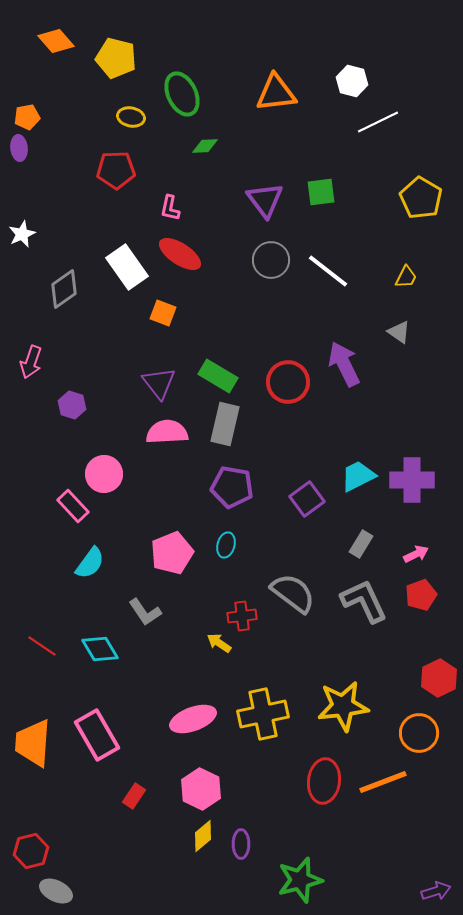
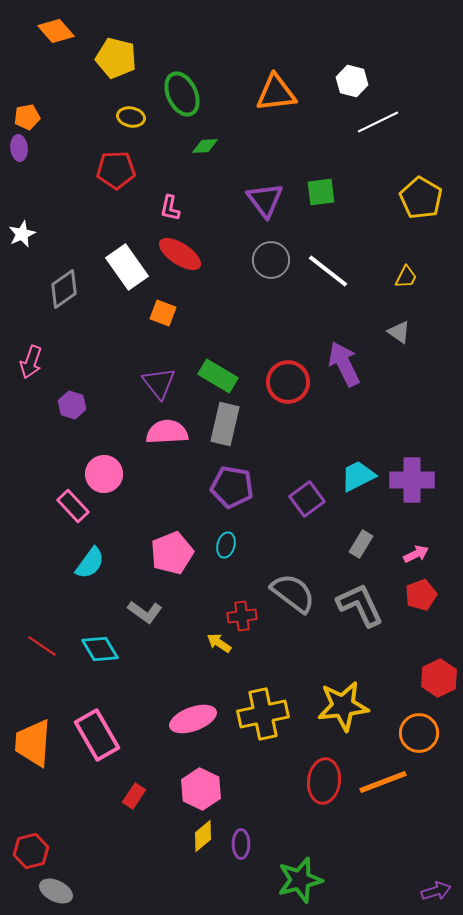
orange diamond at (56, 41): moved 10 px up
gray L-shape at (364, 601): moved 4 px left, 4 px down
gray L-shape at (145, 612): rotated 20 degrees counterclockwise
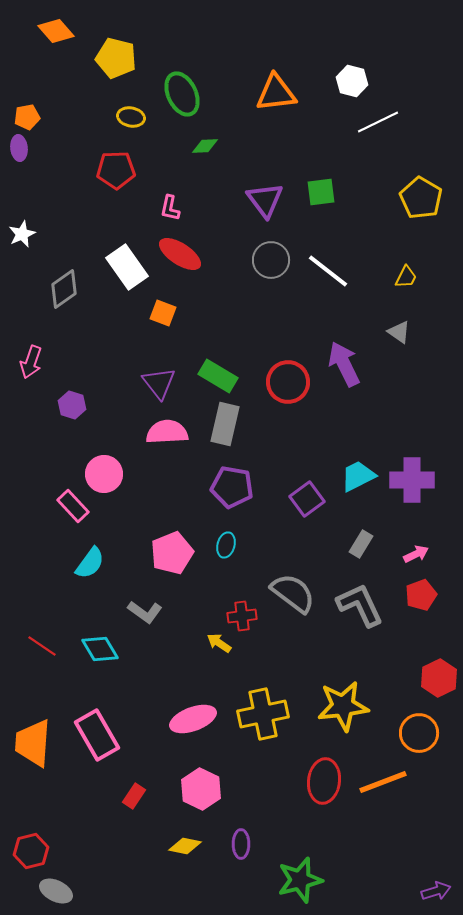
yellow diamond at (203, 836): moved 18 px left, 10 px down; rotated 52 degrees clockwise
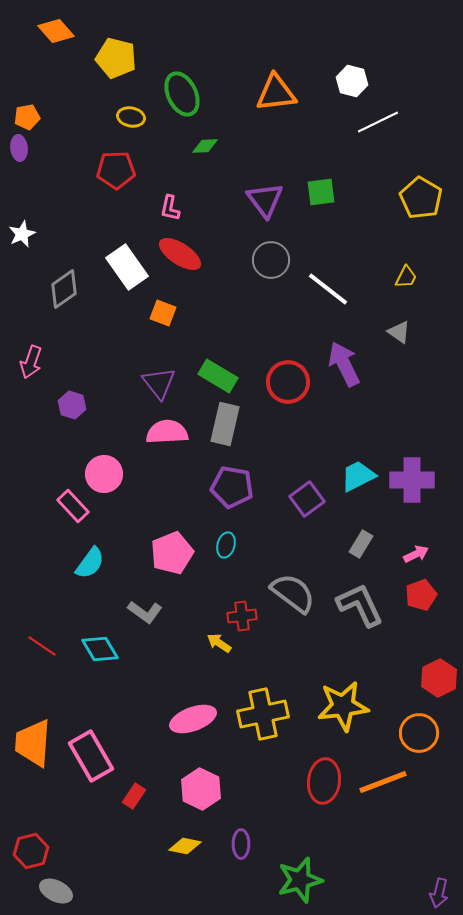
white line at (328, 271): moved 18 px down
pink rectangle at (97, 735): moved 6 px left, 21 px down
purple arrow at (436, 891): moved 3 px right, 2 px down; rotated 120 degrees clockwise
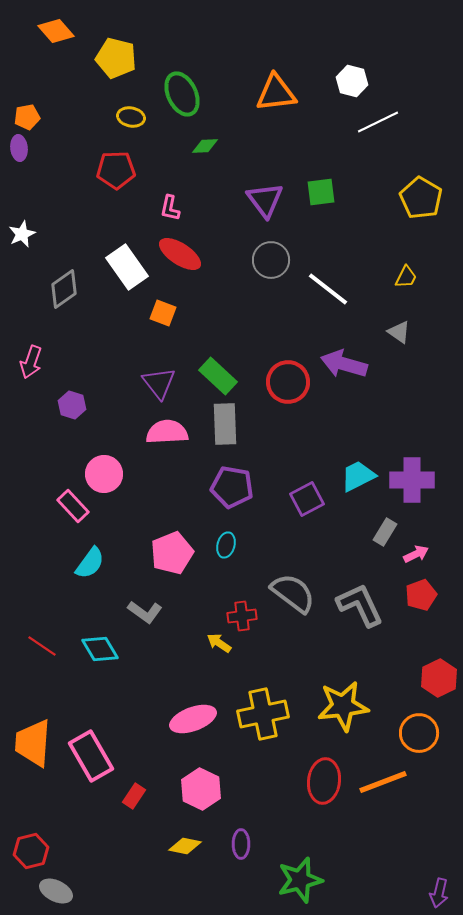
purple arrow at (344, 364): rotated 48 degrees counterclockwise
green rectangle at (218, 376): rotated 12 degrees clockwise
gray rectangle at (225, 424): rotated 15 degrees counterclockwise
purple square at (307, 499): rotated 8 degrees clockwise
gray rectangle at (361, 544): moved 24 px right, 12 px up
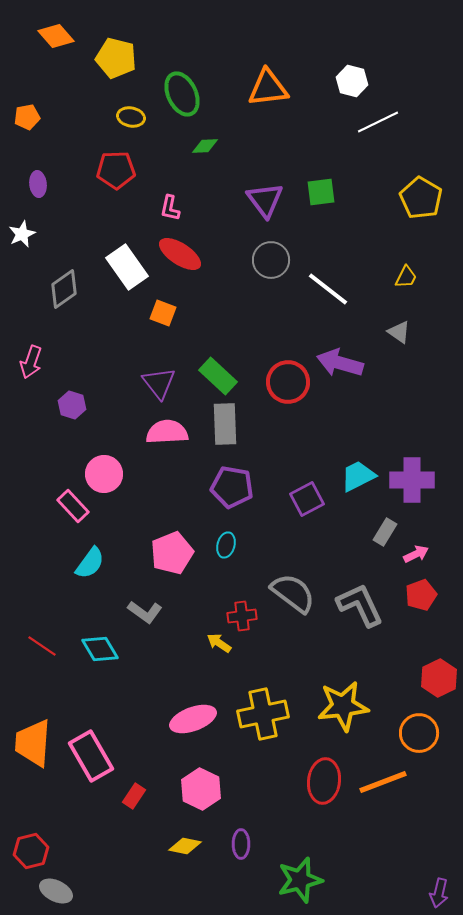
orange diamond at (56, 31): moved 5 px down
orange triangle at (276, 93): moved 8 px left, 5 px up
purple ellipse at (19, 148): moved 19 px right, 36 px down
purple arrow at (344, 364): moved 4 px left, 1 px up
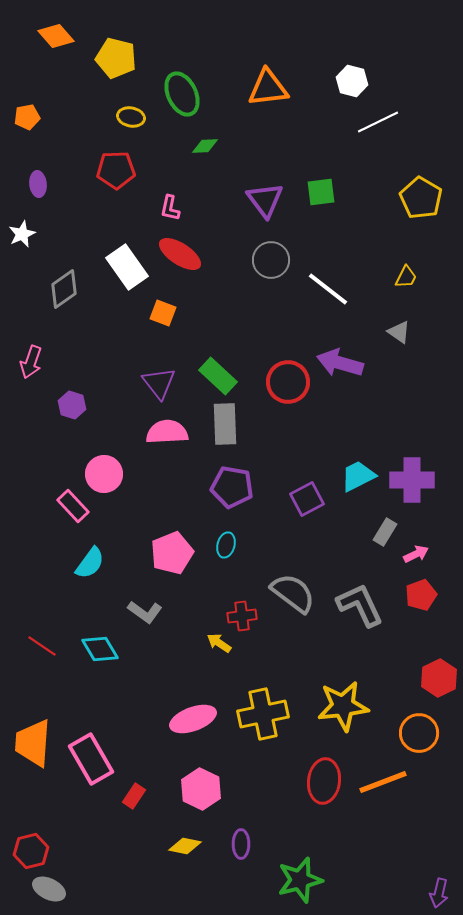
pink rectangle at (91, 756): moved 3 px down
gray ellipse at (56, 891): moved 7 px left, 2 px up
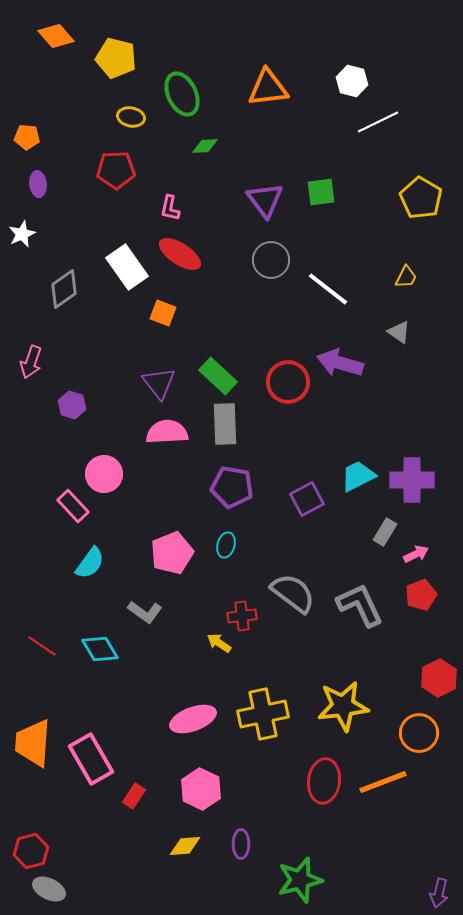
orange pentagon at (27, 117): moved 20 px down; rotated 15 degrees clockwise
yellow diamond at (185, 846): rotated 16 degrees counterclockwise
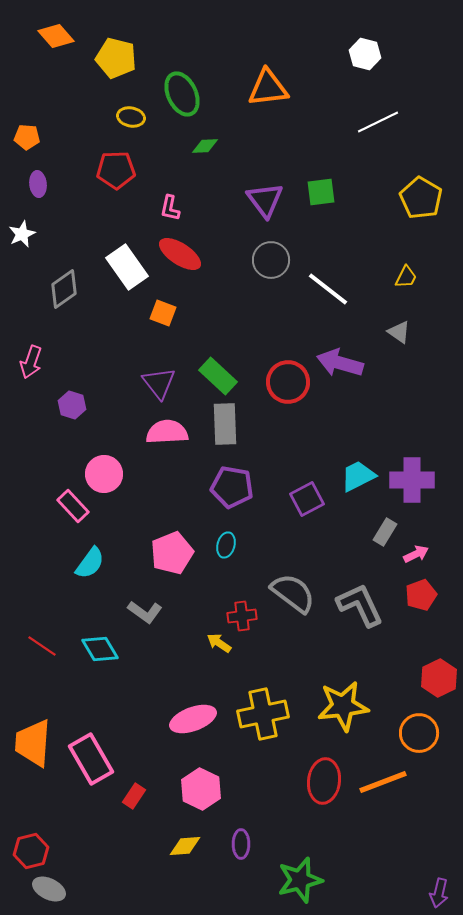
white hexagon at (352, 81): moved 13 px right, 27 px up
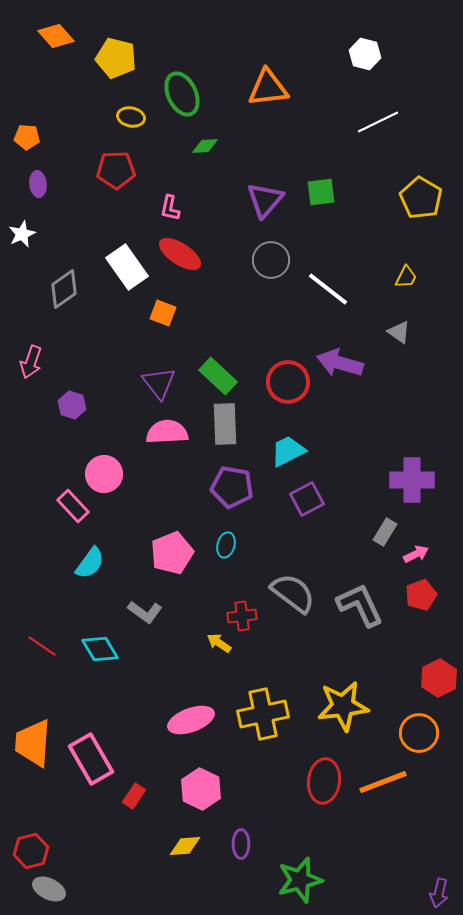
purple triangle at (265, 200): rotated 18 degrees clockwise
cyan trapezoid at (358, 476): moved 70 px left, 25 px up
pink ellipse at (193, 719): moved 2 px left, 1 px down
